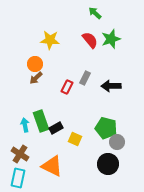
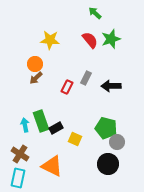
gray rectangle: moved 1 px right
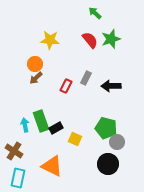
red rectangle: moved 1 px left, 1 px up
brown cross: moved 6 px left, 3 px up
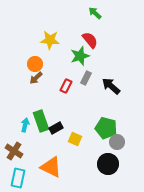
green star: moved 31 px left, 17 px down
black arrow: rotated 42 degrees clockwise
cyan arrow: rotated 24 degrees clockwise
orange triangle: moved 1 px left, 1 px down
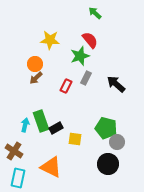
black arrow: moved 5 px right, 2 px up
yellow square: rotated 16 degrees counterclockwise
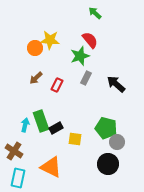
orange circle: moved 16 px up
red rectangle: moved 9 px left, 1 px up
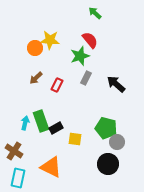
cyan arrow: moved 2 px up
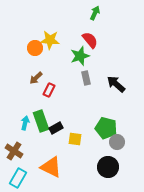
green arrow: rotated 72 degrees clockwise
gray rectangle: rotated 40 degrees counterclockwise
red rectangle: moved 8 px left, 5 px down
black circle: moved 3 px down
cyan rectangle: rotated 18 degrees clockwise
